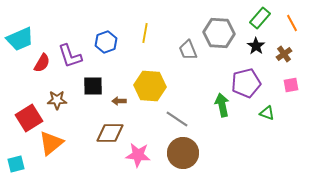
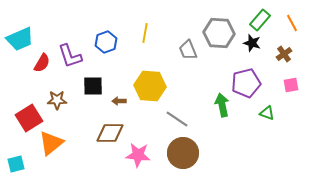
green rectangle: moved 2 px down
black star: moved 4 px left, 3 px up; rotated 18 degrees counterclockwise
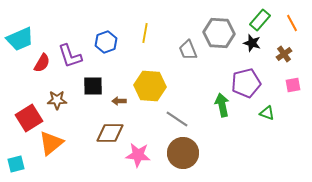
pink square: moved 2 px right
